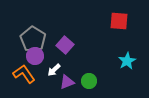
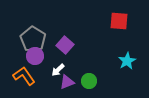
white arrow: moved 4 px right
orange L-shape: moved 2 px down
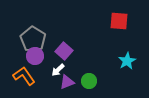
purple square: moved 1 px left, 6 px down
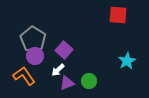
red square: moved 1 px left, 6 px up
purple square: moved 1 px up
purple triangle: moved 1 px down
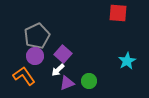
red square: moved 2 px up
gray pentagon: moved 4 px right, 3 px up; rotated 15 degrees clockwise
purple square: moved 1 px left, 4 px down
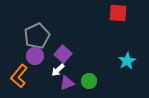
orange L-shape: moved 5 px left; rotated 105 degrees counterclockwise
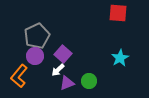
cyan star: moved 7 px left, 3 px up
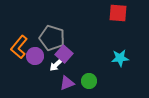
gray pentagon: moved 15 px right, 2 px down; rotated 30 degrees counterclockwise
purple square: moved 1 px right
cyan star: rotated 24 degrees clockwise
white arrow: moved 2 px left, 5 px up
orange L-shape: moved 29 px up
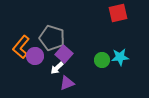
red square: rotated 18 degrees counterclockwise
orange L-shape: moved 2 px right
cyan star: moved 1 px up
white arrow: moved 1 px right, 3 px down
green circle: moved 13 px right, 21 px up
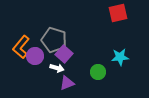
gray pentagon: moved 2 px right, 2 px down
green circle: moved 4 px left, 12 px down
white arrow: rotated 120 degrees counterclockwise
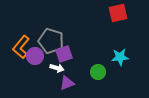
gray pentagon: moved 3 px left, 1 px down
purple square: rotated 30 degrees clockwise
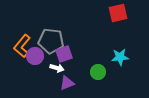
gray pentagon: rotated 10 degrees counterclockwise
orange L-shape: moved 1 px right, 1 px up
